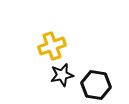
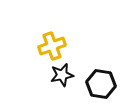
black hexagon: moved 5 px right, 1 px up
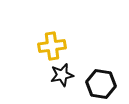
yellow cross: rotated 12 degrees clockwise
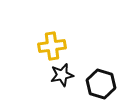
black hexagon: rotated 8 degrees clockwise
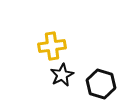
black star: rotated 15 degrees counterclockwise
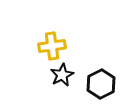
black hexagon: rotated 16 degrees clockwise
